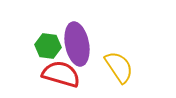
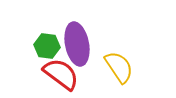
green hexagon: moved 1 px left
red semicircle: rotated 21 degrees clockwise
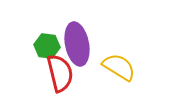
yellow semicircle: rotated 24 degrees counterclockwise
red semicircle: moved 1 px left, 1 px up; rotated 39 degrees clockwise
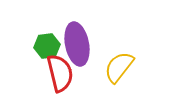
green hexagon: rotated 15 degrees counterclockwise
yellow semicircle: rotated 84 degrees counterclockwise
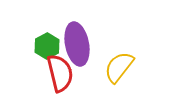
green hexagon: rotated 20 degrees counterclockwise
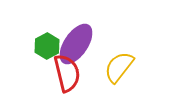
purple ellipse: moved 1 px left; rotated 45 degrees clockwise
red semicircle: moved 7 px right
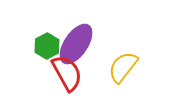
yellow semicircle: moved 4 px right
red semicircle: rotated 15 degrees counterclockwise
